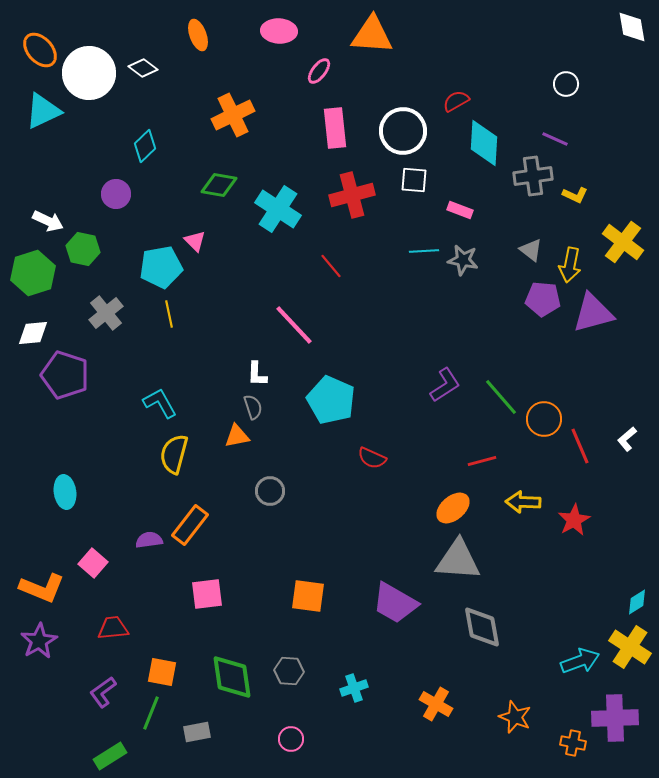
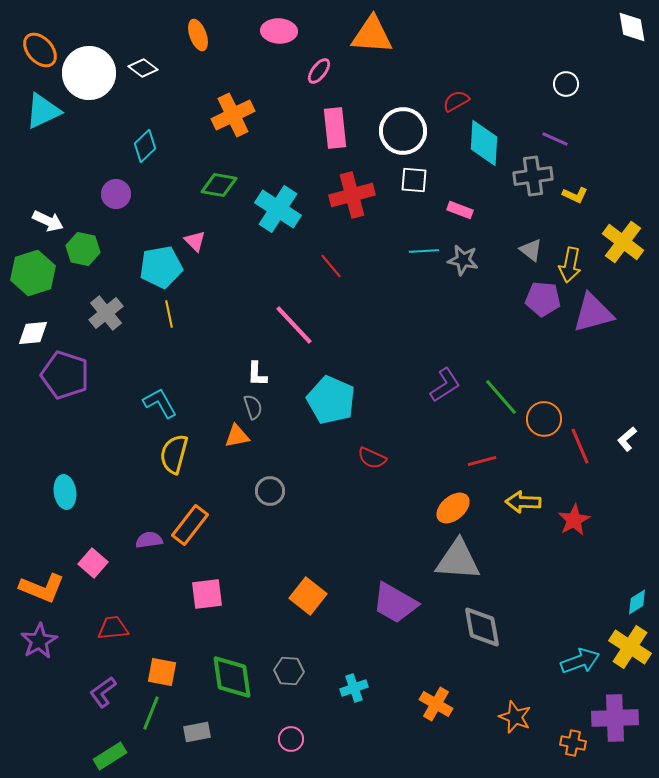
orange square at (308, 596): rotated 30 degrees clockwise
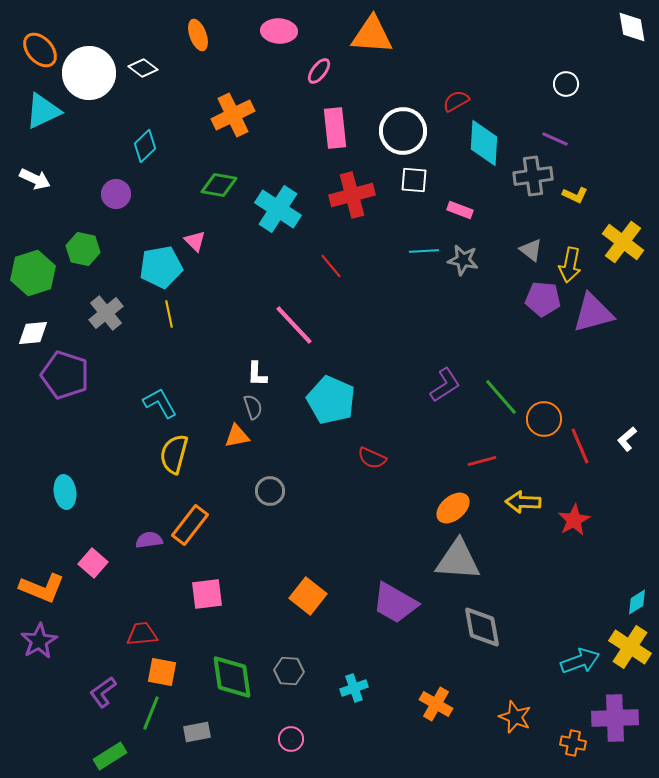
white arrow at (48, 221): moved 13 px left, 42 px up
red trapezoid at (113, 628): moved 29 px right, 6 px down
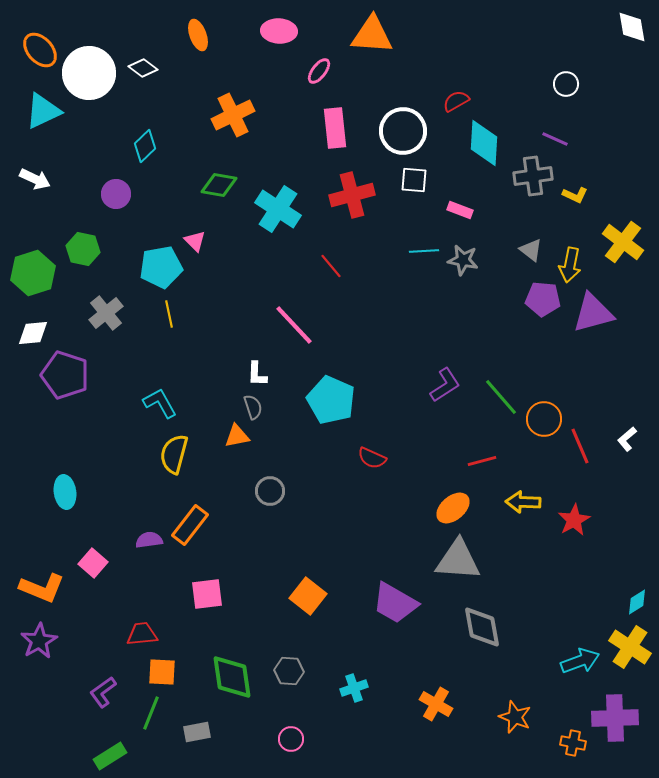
orange square at (162, 672): rotated 8 degrees counterclockwise
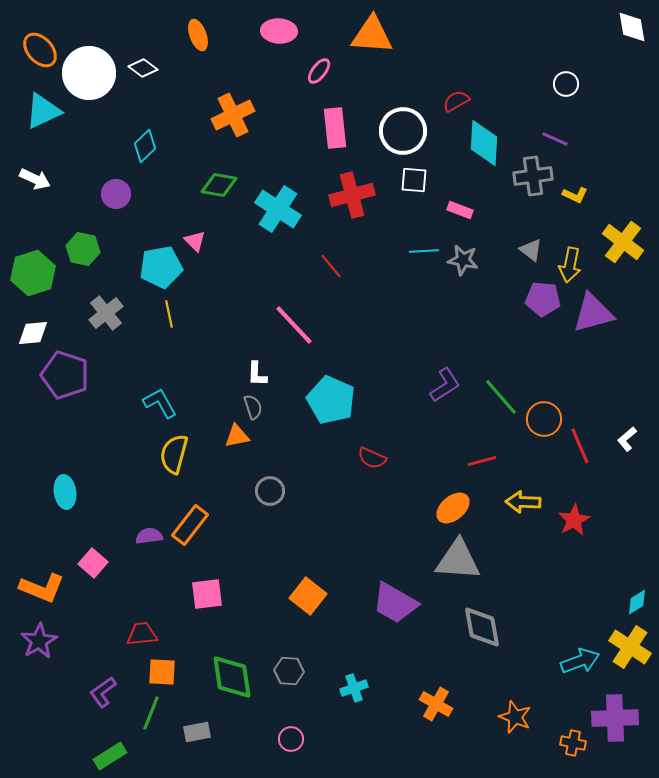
purple semicircle at (149, 540): moved 4 px up
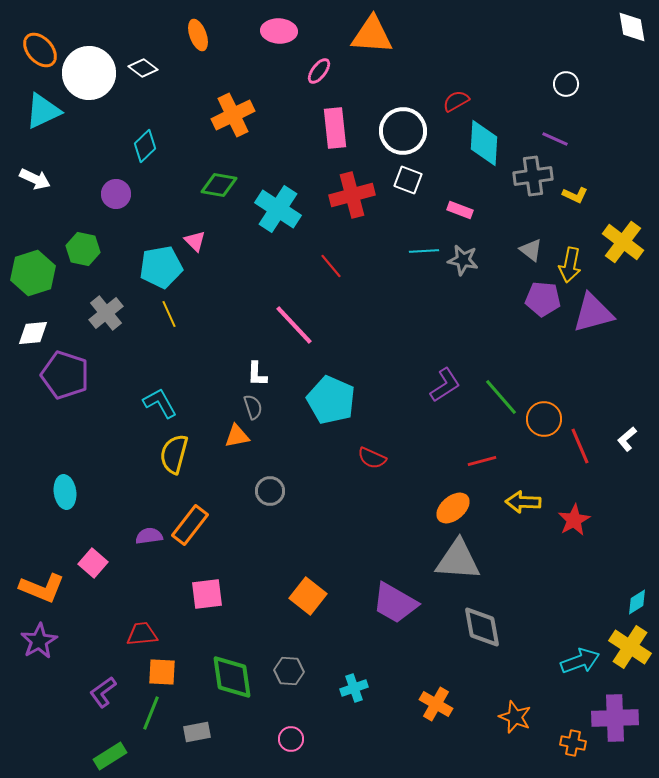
white square at (414, 180): moved 6 px left; rotated 16 degrees clockwise
yellow line at (169, 314): rotated 12 degrees counterclockwise
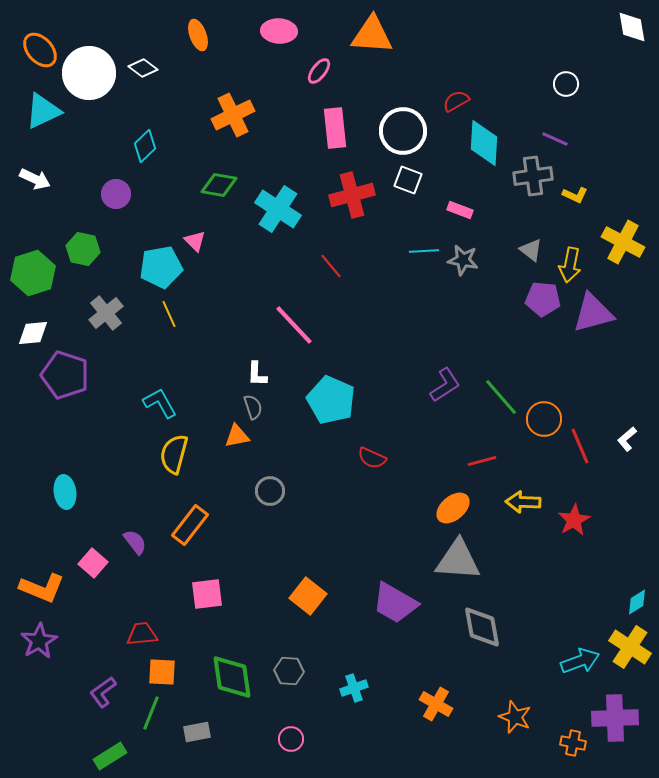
yellow cross at (623, 242): rotated 9 degrees counterclockwise
purple semicircle at (149, 536): moved 14 px left, 6 px down; rotated 60 degrees clockwise
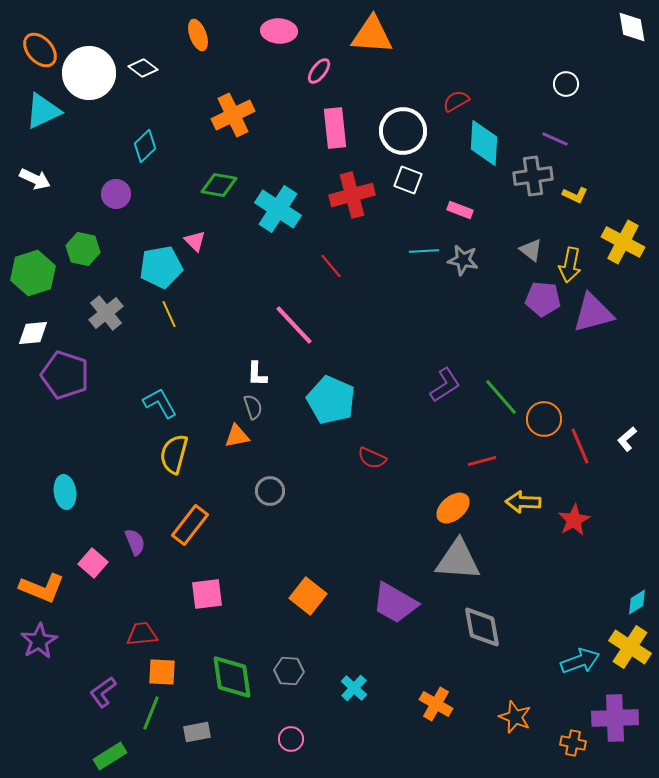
purple semicircle at (135, 542): rotated 16 degrees clockwise
cyan cross at (354, 688): rotated 28 degrees counterclockwise
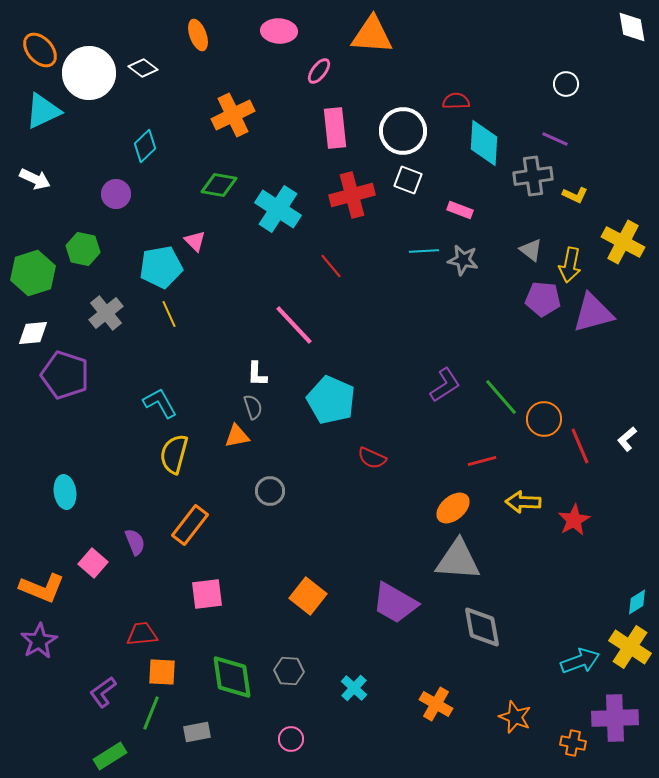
red semicircle at (456, 101): rotated 28 degrees clockwise
